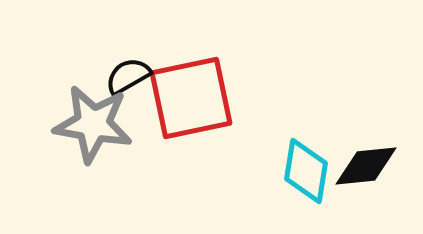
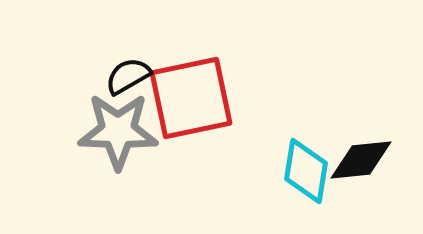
gray star: moved 25 px right, 7 px down; rotated 8 degrees counterclockwise
black diamond: moved 5 px left, 6 px up
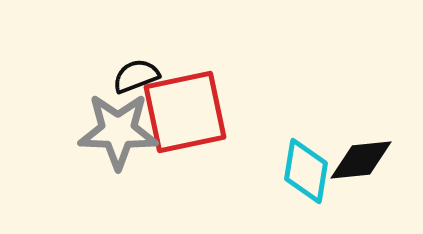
black semicircle: moved 8 px right; rotated 9 degrees clockwise
red square: moved 6 px left, 14 px down
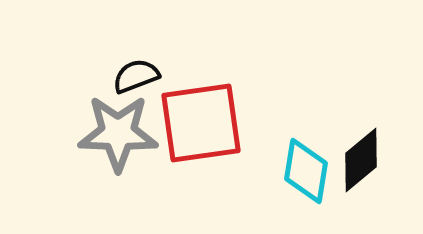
red square: moved 16 px right, 11 px down; rotated 4 degrees clockwise
gray star: moved 2 px down
black diamond: rotated 34 degrees counterclockwise
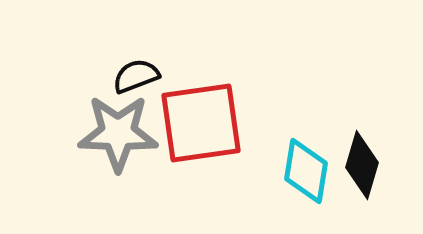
black diamond: moved 1 px right, 5 px down; rotated 34 degrees counterclockwise
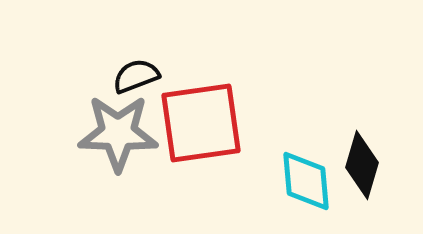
cyan diamond: moved 10 px down; rotated 14 degrees counterclockwise
